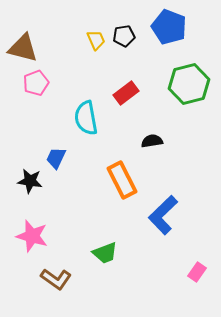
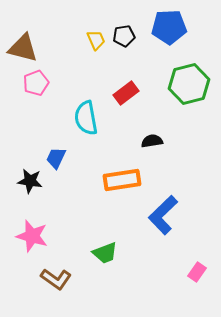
blue pentagon: rotated 24 degrees counterclockwise
orange rectangle: rotated 72 degrees counterclockwise
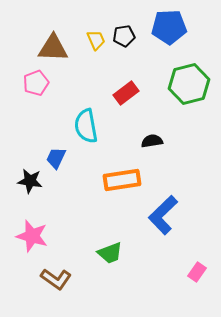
brown triangle: moved 30 px right; rotated 12 degrees counterclockwise
cyan semicircle: moved 8 px down
green trapezoid: moved 5 px right
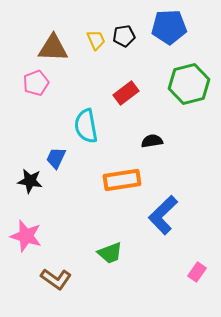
pink star: moved 6 px left
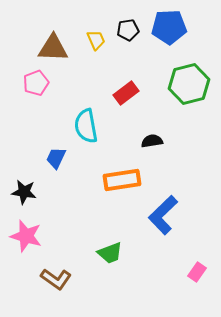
black pentagon: moved 4 px right, 6 px up
black star: moved 6 px left, 11 px down
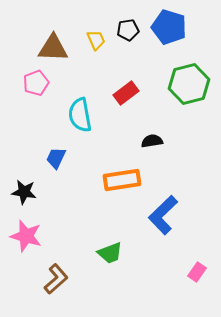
blue pentagon: rotated 20 degrees clockwise
cyan semicircle: moved 6 px left, 11 px up
brown L-shape: rotated 76 degrees counterclockwise
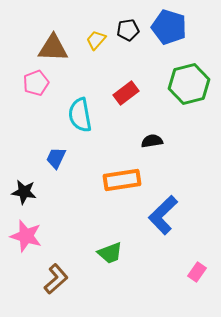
yellow trapezoid: rotated 115 degrees counterclockwise
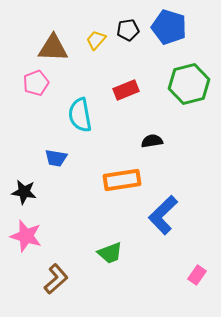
red rectangle: moved 3 px up; rotated 15 degrees clockwise
blue trapezoid: rotated 105 degrees counterclockwise
pink rectangle: moved 3 px down
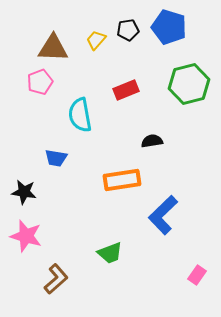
pink pentagon: moved 4 px right, 1 px up
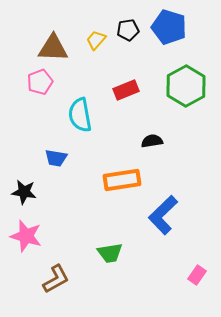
green hexagon: moved 3 px left, 2 px down; rotated 15 degrees counterclockwise
green trapezoid: rotated 12 degrees clockwise
brown L-shape: rotated 12 degrees clockwise
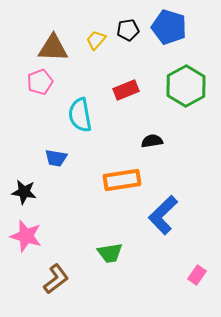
brown L-shape: rotated 8 degrees counterclockwise
